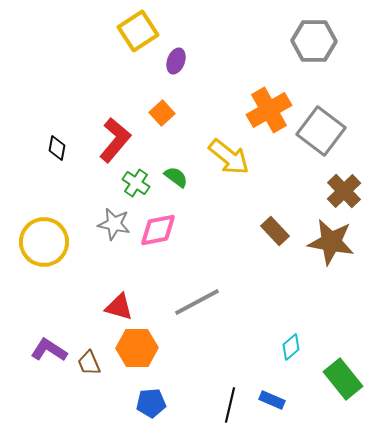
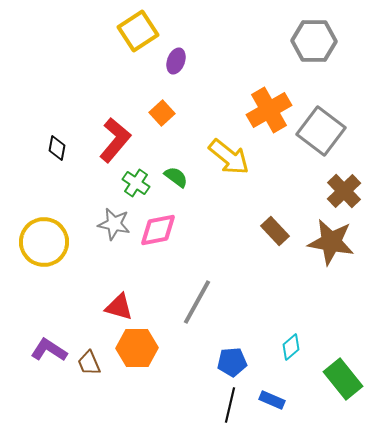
gray line: rotated 33 degrees counterclockwise
blue pentagon: moved 81 px right, 41 px up
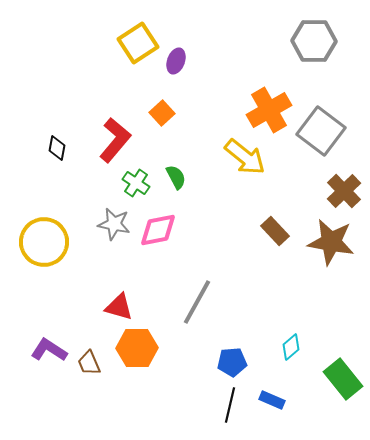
yellow square: moved 12 px down
yellow arrow: moved 16 px right
green semicircle: rotated 25 degrees clockwise
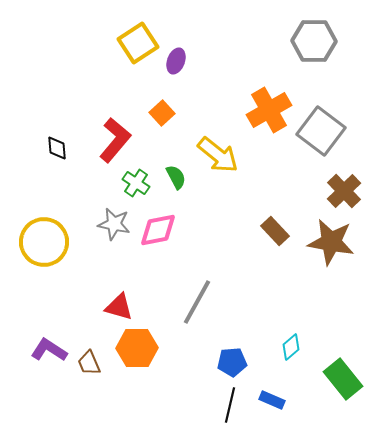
black diamond: rotated 15 degrees counterclockwise
yellow arrow: moved 27 px left, 2 px up
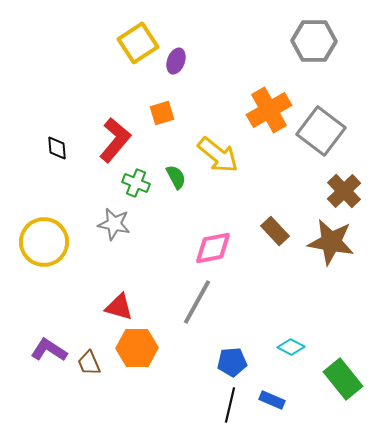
orange square: rotated 25 degrees clockwise
green cross: rotated 12 degrees counterclockwise
pink diamond: moved 55 px right, 18 px down
cyan diamond: rotated 68 degrees clockwise
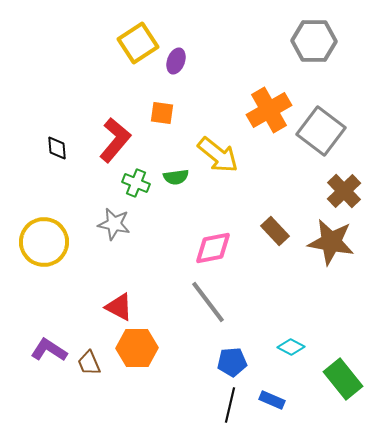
orange square: rotated 25 degrees clockwise
green semicircle: rotated 110 degrees clockwise
gray line: moved 11 px right; rotated 66 degrees counterclockwise
red triangle: rotated 12 degrees clockwise
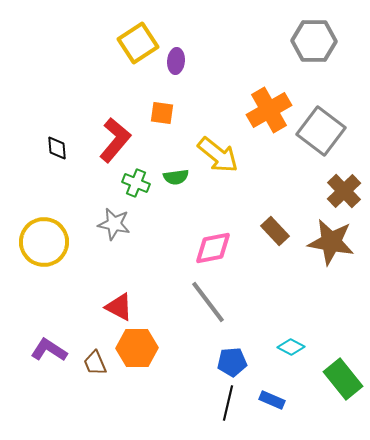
purple ellipse: rotated 15 degrees counterclockwise
brown trapezoid: moved 6 px right
black line: moved 2 px left, 2 px up
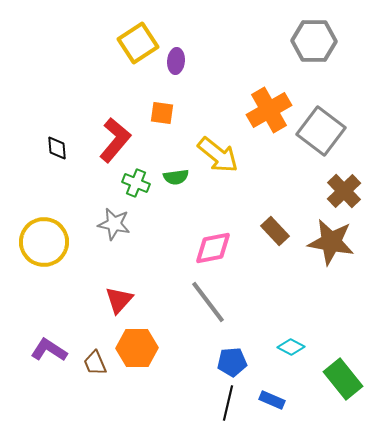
red triangle: moved 7 px up; rotated 44 degrees clockwise
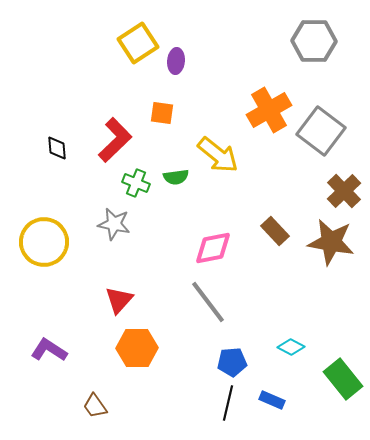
red L-shape: rotated 6 degrees clockwise
brown trapezoid: moved 43 px down; rotated 12 degrees counterclockwise
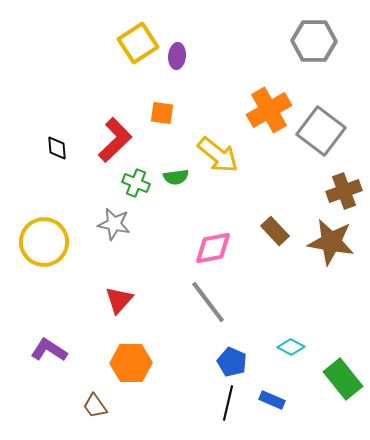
purple ellipse: moved 1 px right, 5 px up
brown cross: rotated 24 degrees clockwise
orange hexagon: moved 6 px left, 15 px down
blue pentagon: rotated 28 degrees clockwise
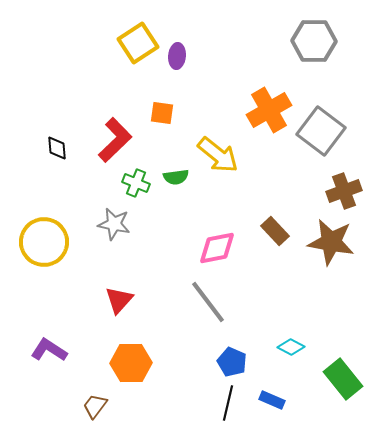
pink diamond: moved 4 px right
brown trapezoid: rotated 72 degrees clockwise
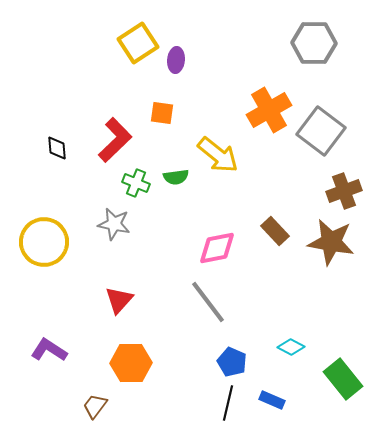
gray hexagon: moved 2 px down
purple ellipse: moved 1 px left, 4 px down
